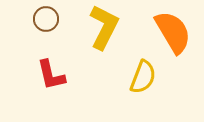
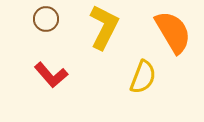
red L-shape: rotated 28 degrees counterclockwise
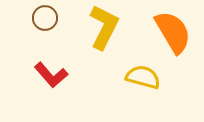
brown circle: moved 1 px left, 1 px up
yellow semicircle: rotated 96 degrees counterclockwise
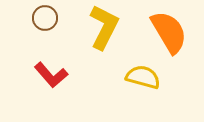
orange semicircle: moved 4 px left
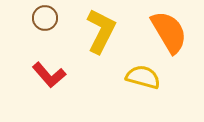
yellow L-shape: moved 3 px left, 4 px down
red L-shape: moved 2 px left
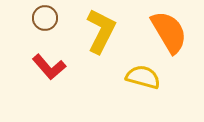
red L-shape: moved 8 px up
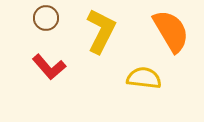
brown circle: moved 1 px right
orange semicircle: moved 2 px right, 1 px up
yellow semicircle: moved 1 px right, 1 px down; rotated 8 degrees counterclockwise
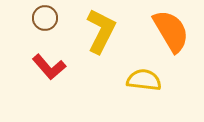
brown circle: moved 1 px left
yellow semicircle: moved 2 px down
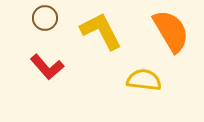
yellow L-shape: rotated 54 degrees counterclockwise
red L-shape: moved 2 px left
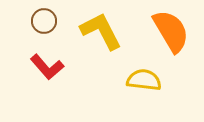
brown circle: moved 1 px left, 3 px down
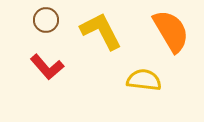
brown circle: moved 2 px right, 1 px up
